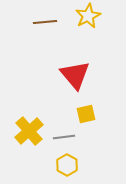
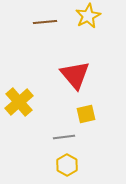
yellow cross: moved 10 px left, 29 px up
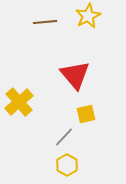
gray line: rotated 40 degrees counterclockwise
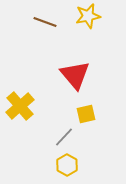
yellow star: rotated 15 degrees clockwise
brown line: rotated 25 degrees clockwise
yellow cross: moved 1 px right, 4 px down
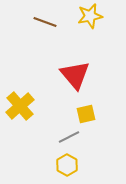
yellow star: moved 2 px right
gray line: moved 5 px right; rotated 20 degrees clockwise
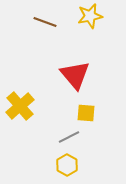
yellow square: moved 1 px up; rotated 18 degrees clockwise
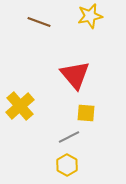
brown line: moved 6 px left
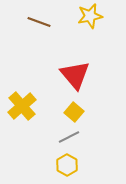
yellow cross: moved 2 px right
yellow square: moved 12 px left, 1 px up; rotated 36 degrees clockwise
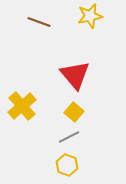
yellow hexagon: rotated 10 degrees counterclockwise
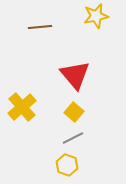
yellow star: moved 6 px right
brown line: moved 1 px right, 5 px down; rotated 25 degrees counterclockwise
yellow cross: moved 1 px down
gray line: moved 4 px right, 1 px down
